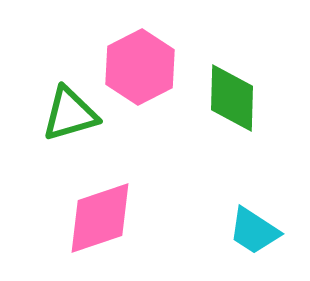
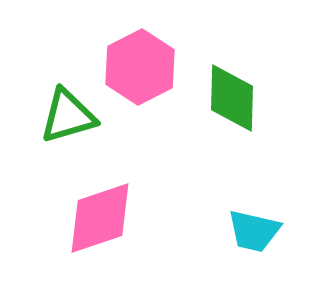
green triangle: moved 2 px left, 2 px down
cyan trapezoid: rotated 20 degrees counterclockwise
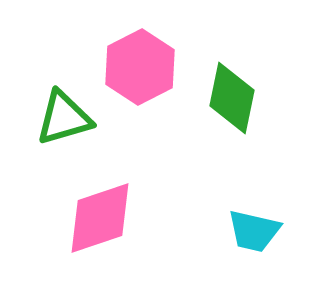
green diamond: rotated 10 degrees clockwise
green triangle: moved 4 px left, 2 px down
